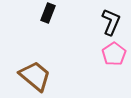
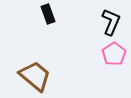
black rectangle: moved 1 px down; rotated 42 degrees counterclockwise
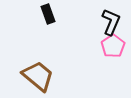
pink pentagon: moved 1 px left, 8 px up
brown trapezoid: moved 3 px right
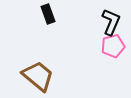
pink pentagon: rotated 20 degrees clockwise
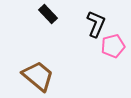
black rectangle: rotated 24 degrees counterclockwise
black L-shape: moved 15 px left, 2 px down
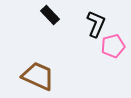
black rectangle: moved 2 px right, 1 px down
brown trapezoid: rotated 16 degrees counterclockwise
